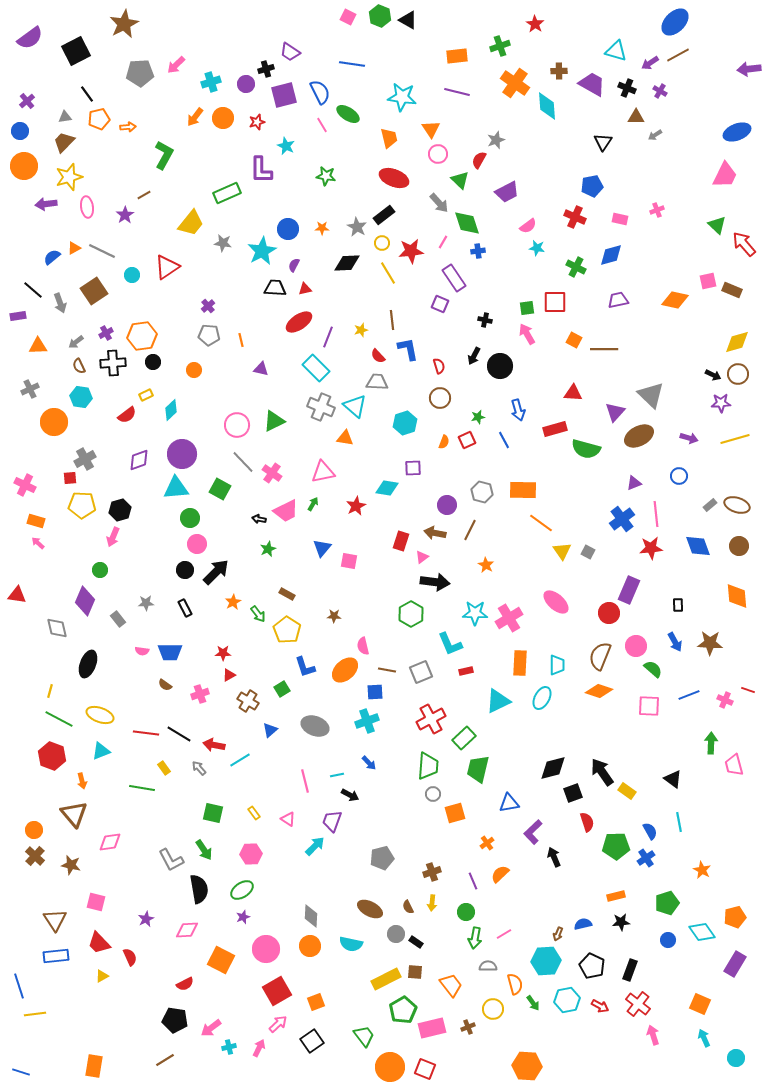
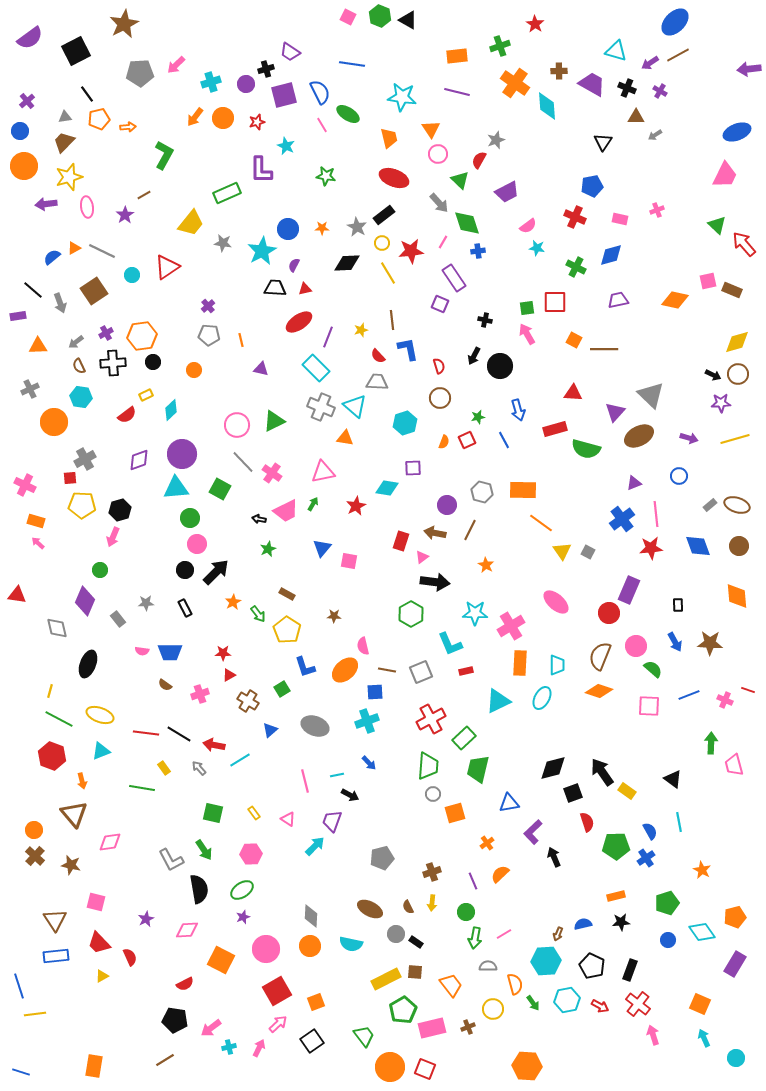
pink cross at (509, 618): moved 2 px right, 8 px down
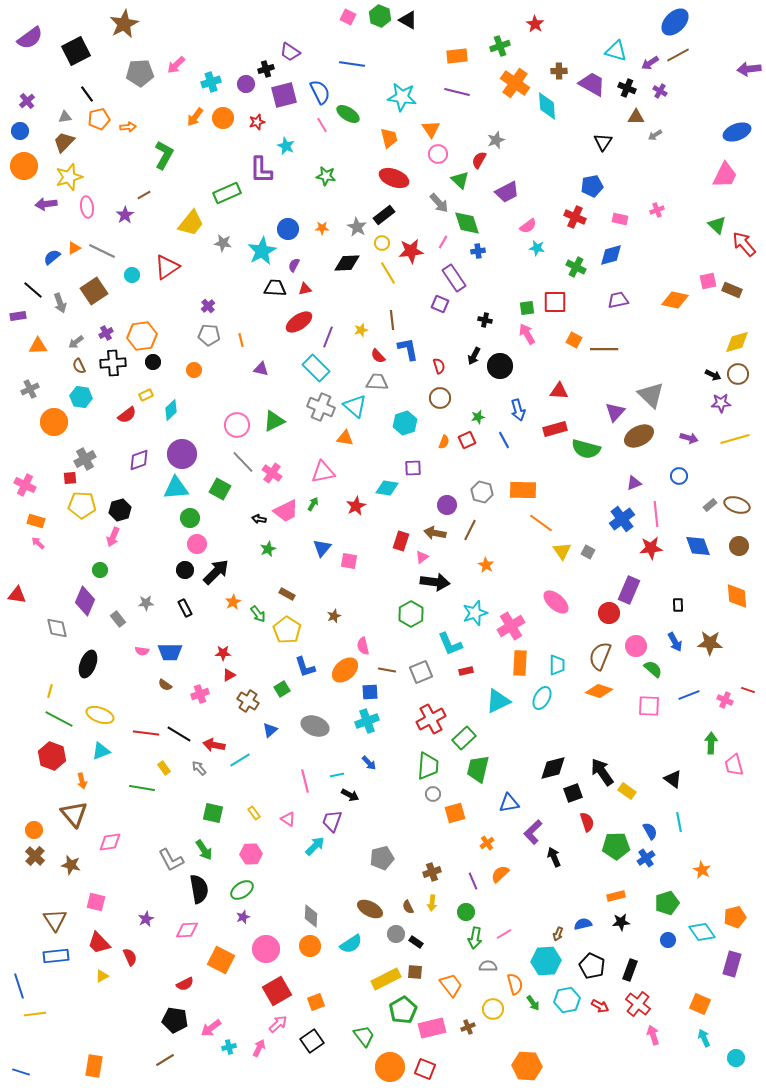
red triangle at (573, 393): moved 14 px left, 2 px up
cyan star at (475, 613): rotated 20 degrees counterclockwise
brown star at (334, 616): rotated 24 degrees counterclockwise
blue square at (375, 692): moved 5 px left
cyan semicircle at (351, 944): rotated 45 degrees counterclockwise
purple rectangle at (735, 964): moved 3 px left; rotated 15 degrees counterclockwise
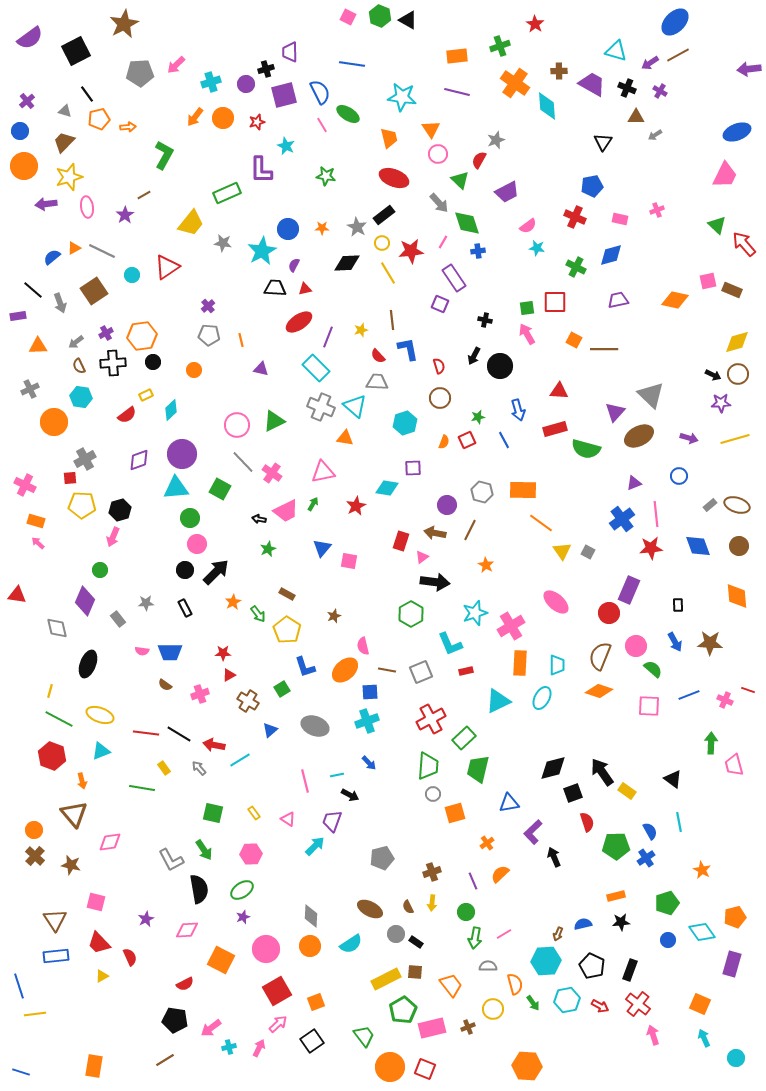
purple trapezoid at (290, 52): rotated 55 degrees clockwise
gray triangle at (65, 117): moved 6 px up; rotated 24 degrees clockwise
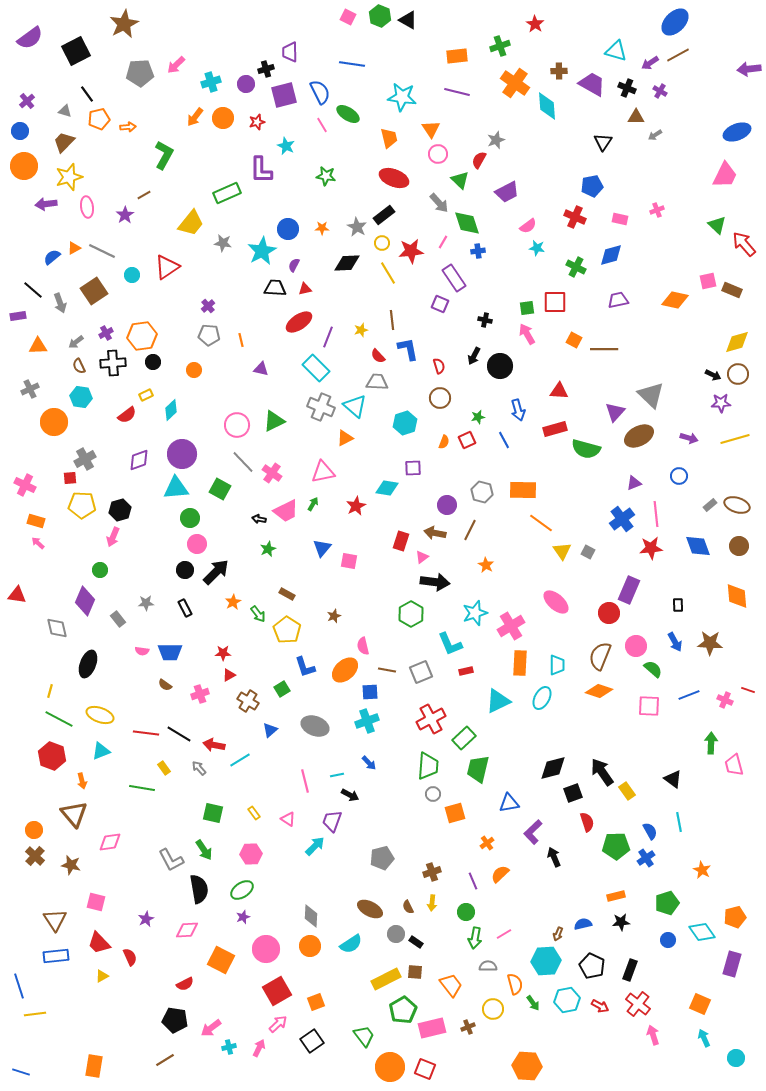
orange triangle at (345, 438): rotated 36 degrees counterclockwise
yellow rectangle at (627, 791): rotated 18 degrees clockwise
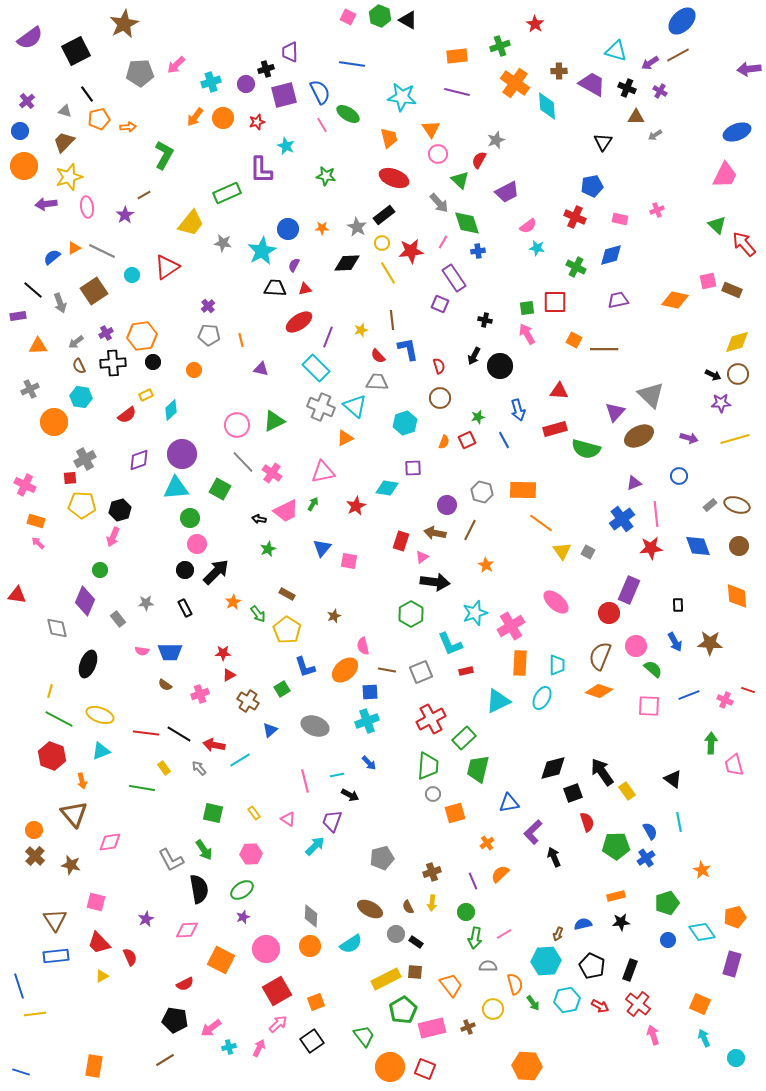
blue ellipse at (675, 22): moved 7 px right, 1 px up
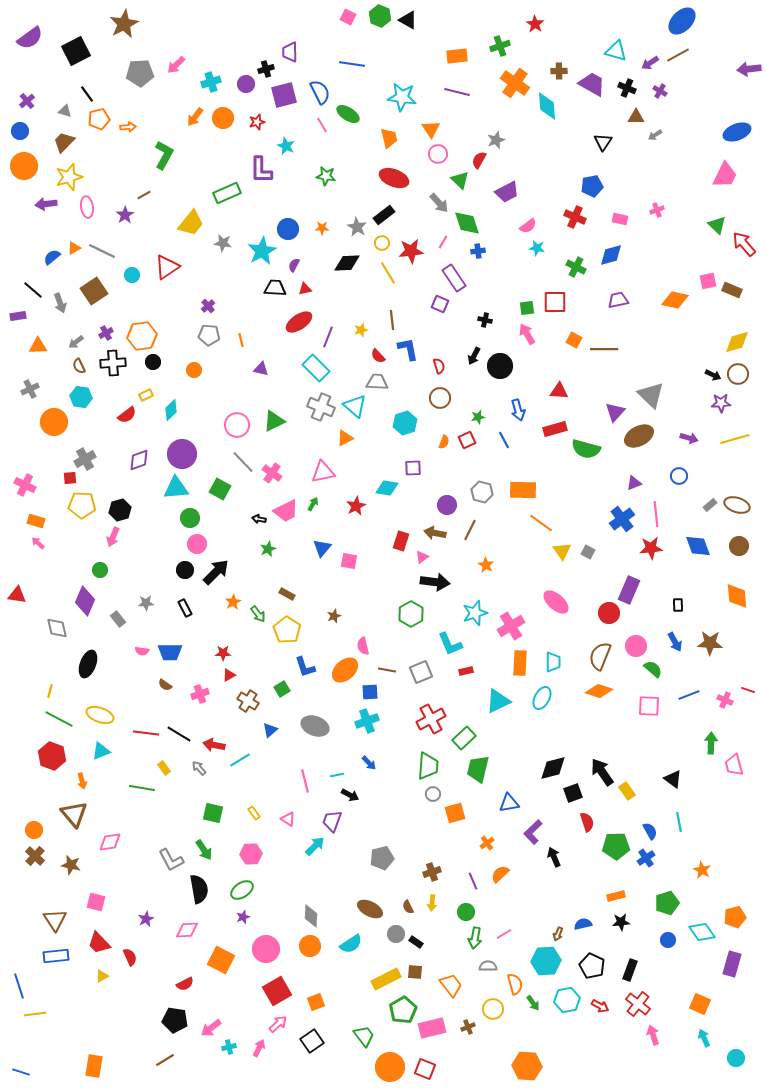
cyan trapezoid at (557, 665): moved 4 px left, 3 px up
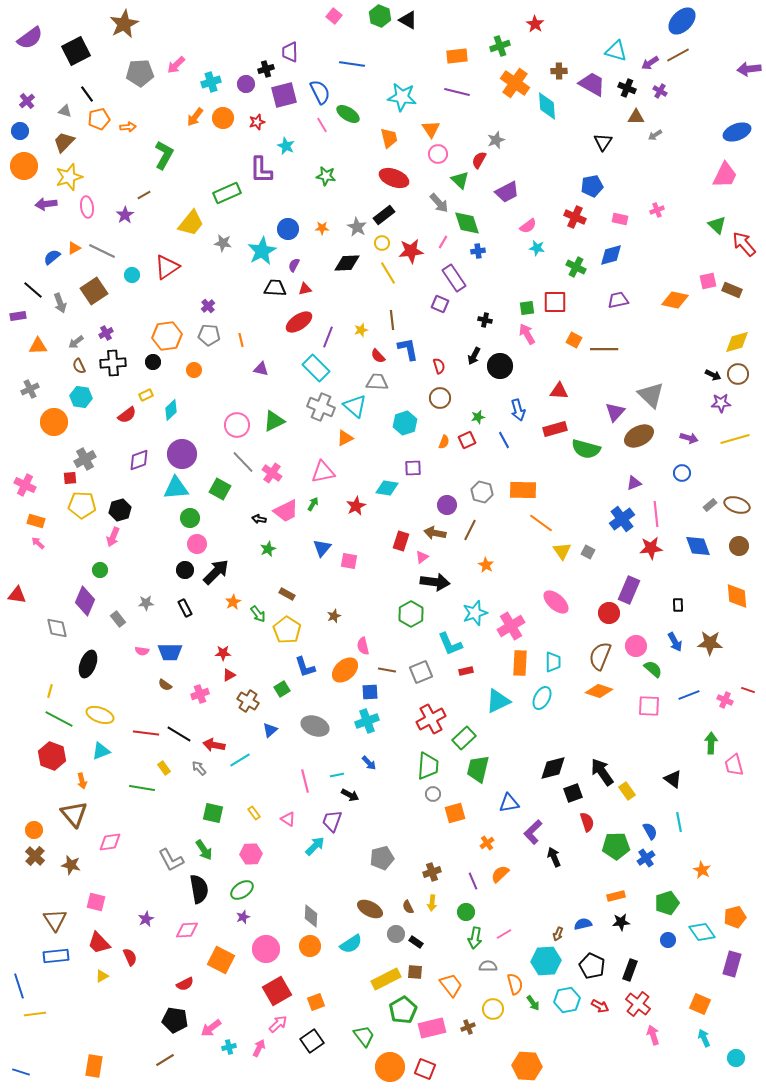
pink square at (348, 17): moved 14 px left, 1 px up; rotated 14 degrees clockwise
orange hexagon at (142, 336): moved 25 px right
blue circle at (679, 476): moved 3 px right, 3 px up
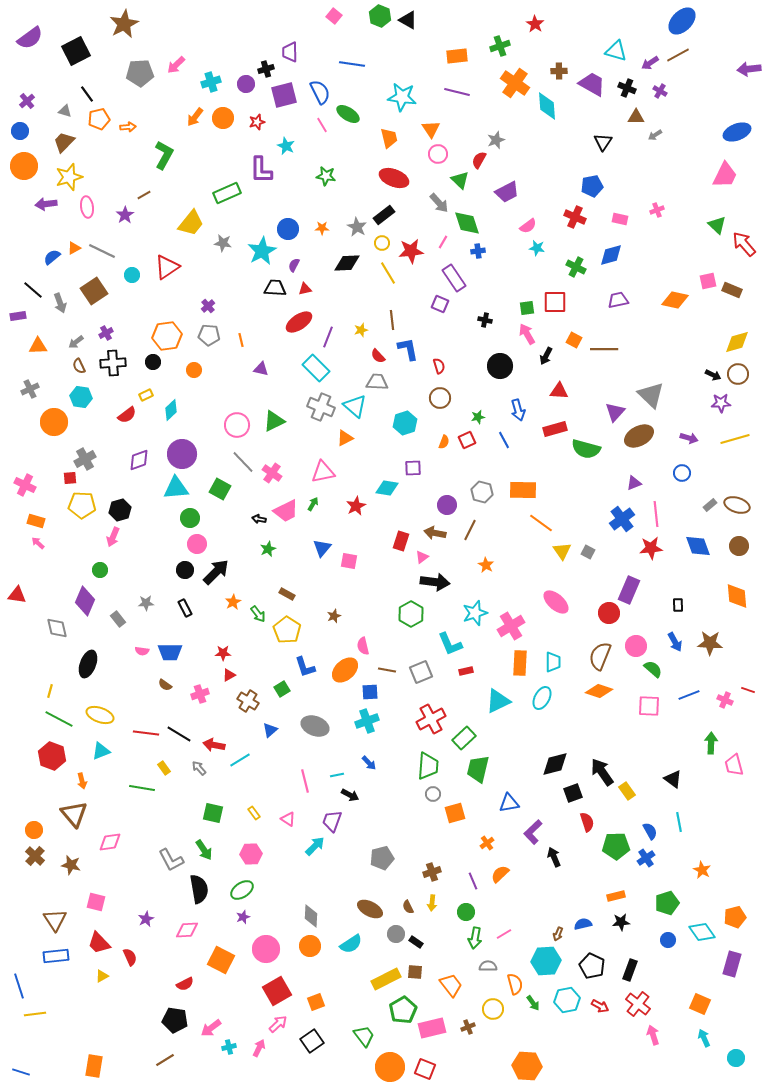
black arrow at (474, 356): moved 72 px right
black diamond at (553, 768): moved 2 px right, 4 px up
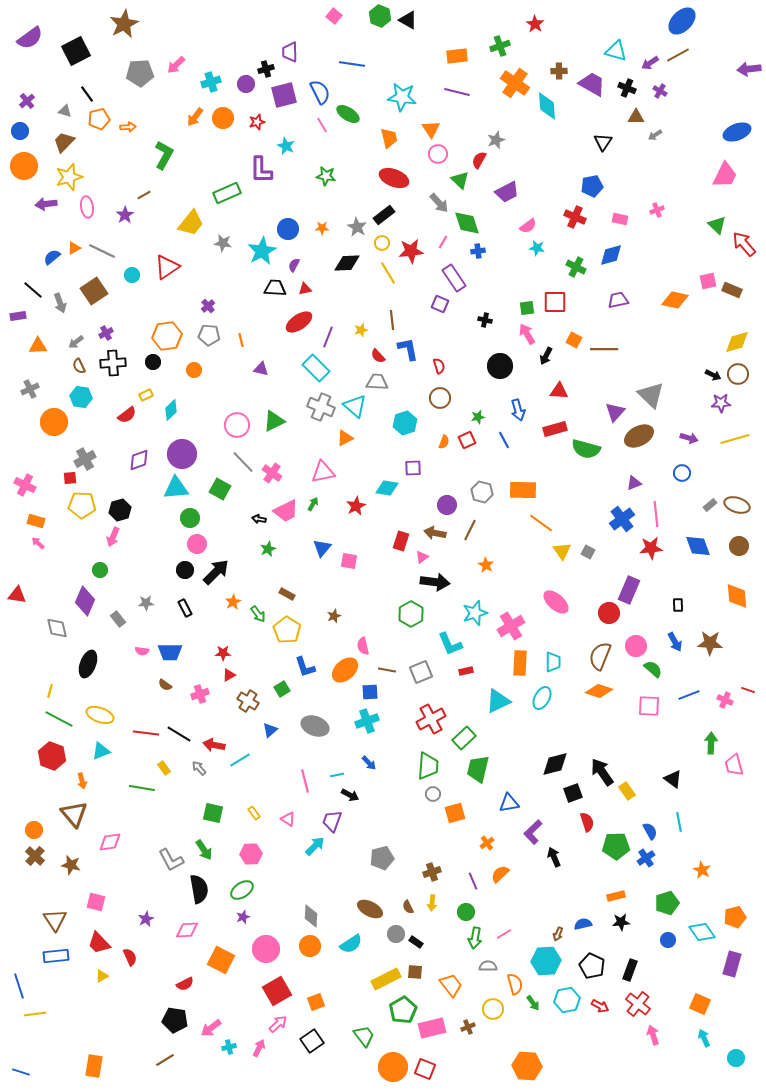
orange circle at (390, 1067): moved 3 px right
